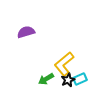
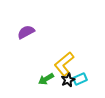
purple semicircle: rotated 12 degrees counterclockwise
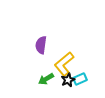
purple semicircle: moved 15 px right, 13 px down; rotated 54 degrees counterclockwise
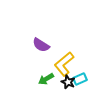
purple semicircle: rotated 66 degrees counterclockwise
black star: moved 2 px down; rotated 24 degrees counterclockwise
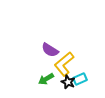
purple semicircle: moved 9 px right, 5 px down
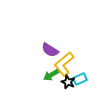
green arrow: moved 5 px right, 4 px up
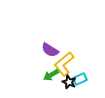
black star: moved 1 px right
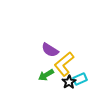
green arrow: moved 5 px left
black star: rotated 16 degrees clockwise
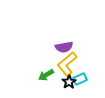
purple semicircle: moved 14 px right, 3 px up; rotated 42 degrees counterclockwise
yellow L-shape: moved 3 px right
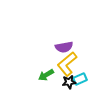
black star: rotated 24 degrees clockwise
